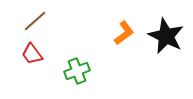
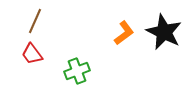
brown line: rotated 25 degrees counterclockwise
black star: moved 2 px left, 4 px up
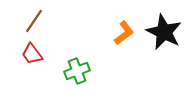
brown line: moved 1 px left; rotated 10 degrees clockwise
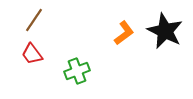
brown line: moved 1 px up
black star: moved 1 px right, 1 px up
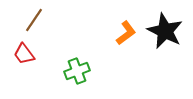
orange L-shape: moved 2 px right
red trapezoid: moved 8 px left
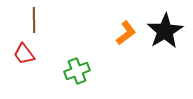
brown line: rotated 35 degrees counterclockwise
black star: rotated 15 degrees clockwise
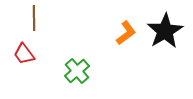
brown line: moved 2 px up
green cross: rotated 20 degrees counterclockwise
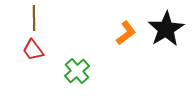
black star: moved 1 px right, 2 px up
red trapezoid: moved 9 px right, 4 px up
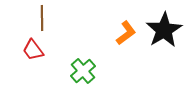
brown line: moved 8 px right
black star: moved 2 px left, 1 px down
green cross: moved 6 px right
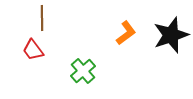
black star: moved 7 px right, 5 px down; rotated 12 degrees clockwise
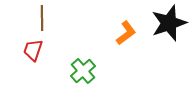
black star: moved 2 px left, 12 px up
red trapezoid: rotated 55 degrees clockwise
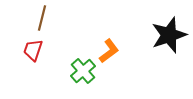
brown line: rotated 15 degrees clockwise
black star: moved 12 px down
orange L-shape: moved 17 px left, 18 px down
